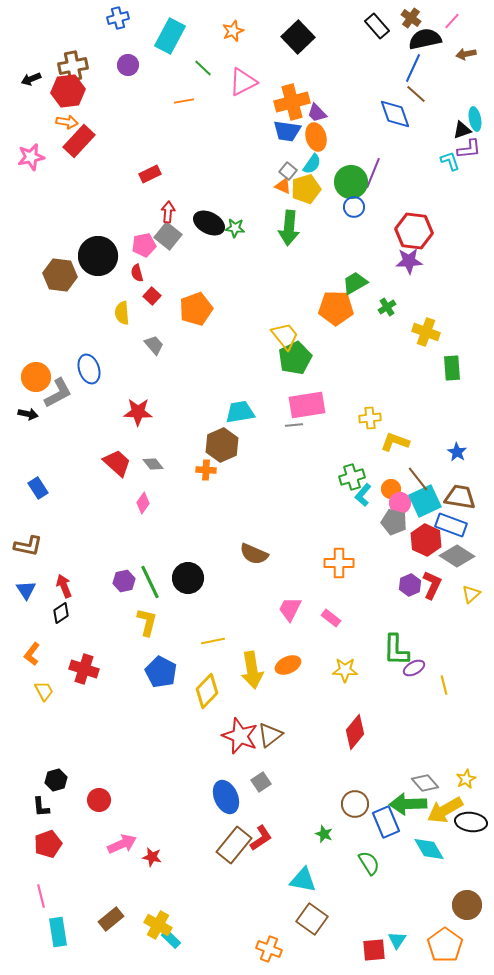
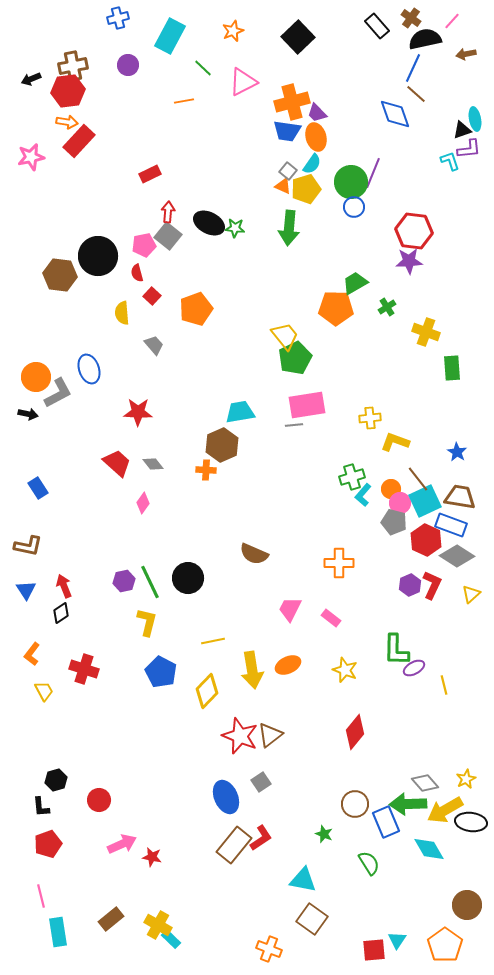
yellow star at (345, 670): rotated 20 degrees clockwise
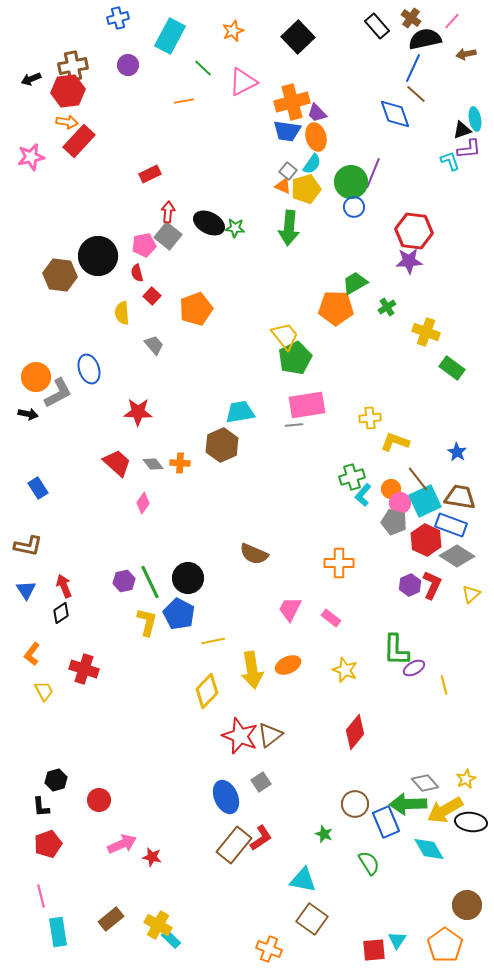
green rectangle at (452, 368): rotated 50 degrees counterclockwise
orange cross at (206, 470): moved 26 px left, 7 px up
blue pentagon at (161, 672): moved 18 px right, 58 px up
